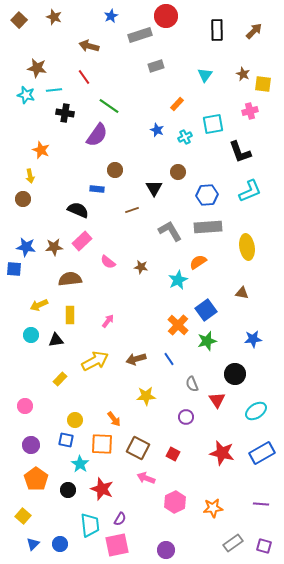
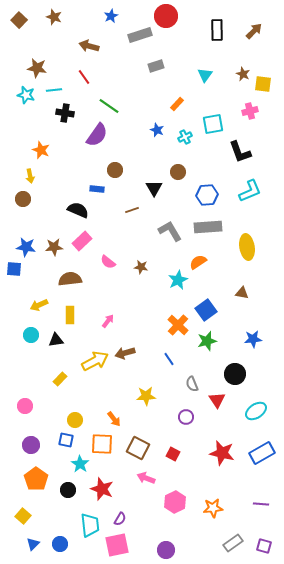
brown arrow at (136, 359): moved 11 px left, 6 px up
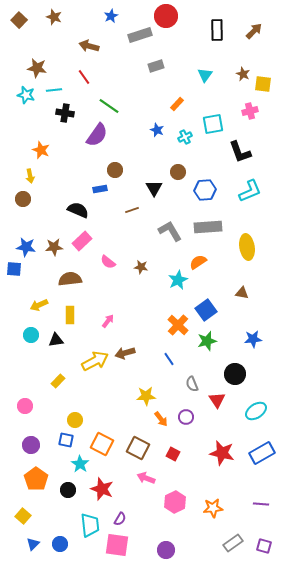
blue rectangle at (97, 189): moved 3 px right; rotated 16 degrees counterclockwise
blue hexagon at (207, 195): moved 2 px left, 5 px up
yellow rectangle at (60, 379): moved 2 px left, 2 px down
orange arrow at (114, 419): moved 47 px right
orange square at (102, 444): rotated 25 degrees clockwise
pink square at (117, 545): rotated 20 degrees clockwise
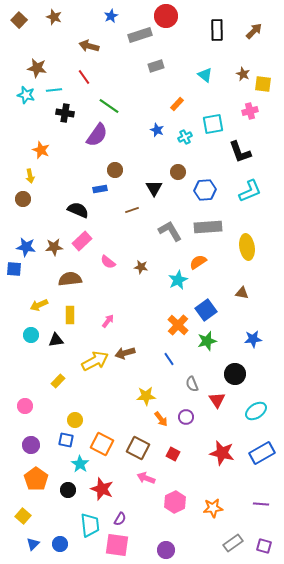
cyan triangle at (205, 75): rotated 28 degrees counterclockwise
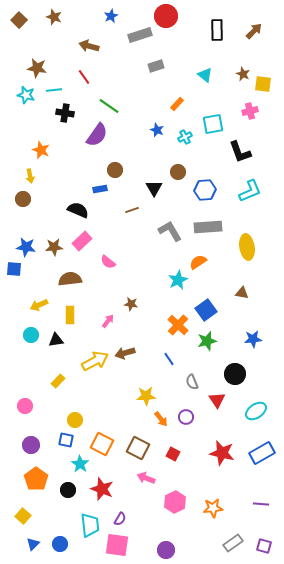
brown star at (141, 267): moved 10 px left, 37 px down
gray semicircle at (192, 384): moved 2 px up
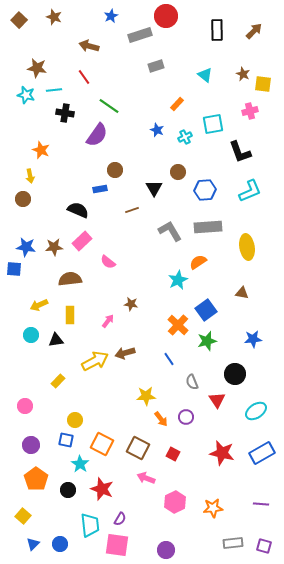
gray rectangle at (233, 543): rotated 30 degrees clockwise
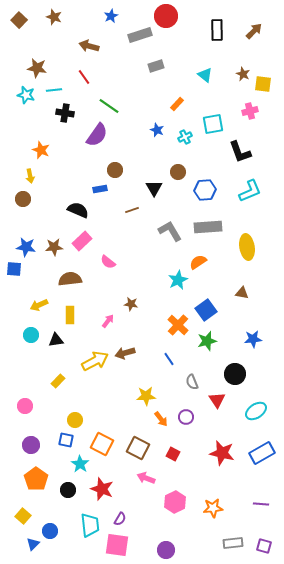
blue circle at (60, 544): moved 10 px left, 13 px up
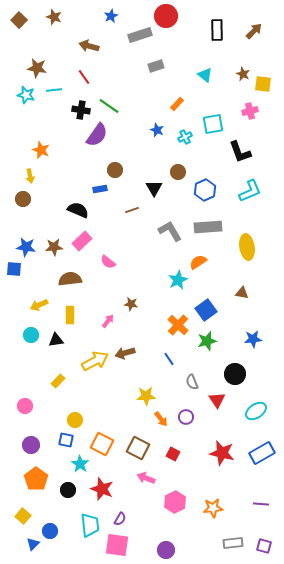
black cross at (65, 113): moved 16 px right, 3 px up
blue hexagon at (205, 190): rotated 20 degrees counterclockwise
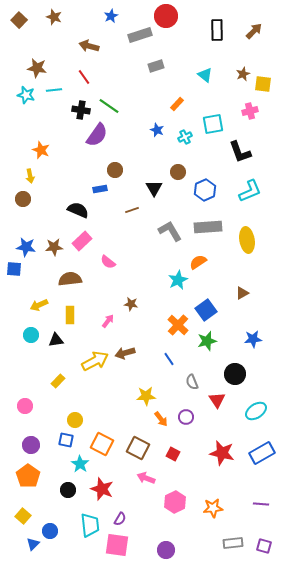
brown star at (243, 74): rotated 24 degrees clockwise
yellow ellipse at (247, 247): moved 7 px up
brown triangle at (242, 293): rotated 40 degrees counterclockwise
orange pentagon at (36, 479): moved 8 px left, 3 px up
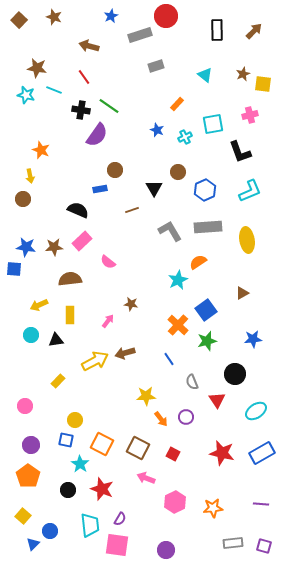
cyan line at (54, 90): rotated 28 degrees clockwise
pink cross at (250, 111): moved 4 px down
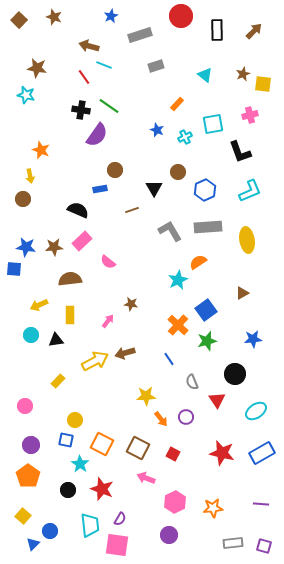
red circle at (166, 16): moved 15 px right
cyan line at (54, 90): moved 50 px right, 25 px up
purple circle at (166, 550): moved 3 px right, 15 px up
